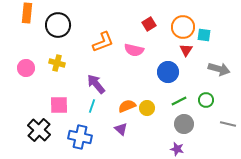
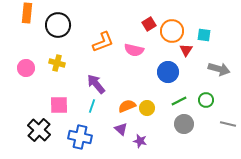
orange circle: moved 11 px left, 4 px down
purple star: moved 37 px left, 8 px up
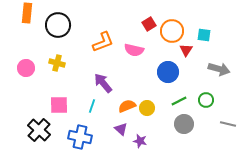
purple arrow: moved 7 px right, 1 px up
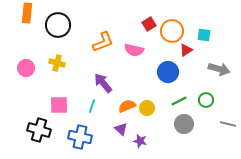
red triangle: rotated 24 degrees clockwise
black cross: rotated 25 degrees counterclockwise
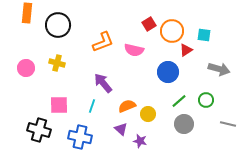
green line: rotated 14 degrees counterclockwise
yellow circle: moved 1 px right, 6 px down
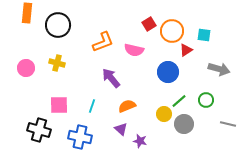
purple arrow: moved 8 px right, 5 px up
yellow circle: moved 16 px right
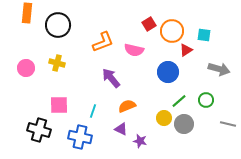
cyan line: moved 1 px right, 5 px down
yellow circle: moved 4 px down
purple triangle: rotated 16 degrees counterclockwise
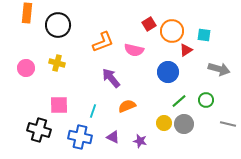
yellow circle: moved 5 px down
purple triangle: moved 8 px left, 8 px down
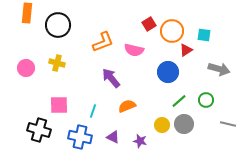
yellow circle: moved 2 px left, 2 px down
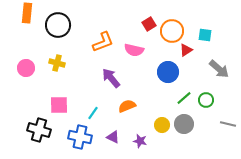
cyan square: moved 1 px right
gray arrow: rotated 25 degrees clockwise
green line: moved 5 px right, 3 px up
cyan line: moved 2 px down; rotated 16 degrees clockwise
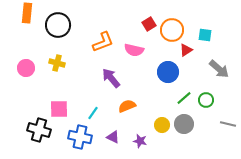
orange circle: moved 1 px up
pink square: moved 4 px down
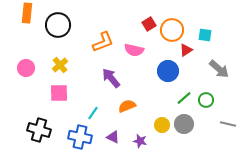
yellow cross: moved 3 px right, 2 px down; rotated 35 degrees clockwise
blue circle: moved 1 px up
pink square: moved 16 px up
